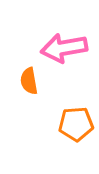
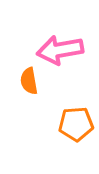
pink arrow: moved 4 px left, 2 px down
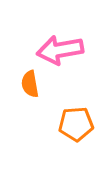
orange semicircle: moved 1 px right, 3 px down
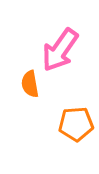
pink arrow: rotated 45 degrees counterclockwise
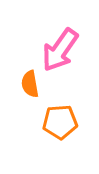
orange pentagon: moved 16 px left, 2 px up
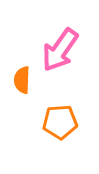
orange semicircle: moved 8 px left, 4 px up; rotated 12 degrees clockwise
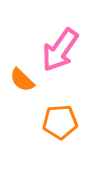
orange semicircle: rotated 48 degrees counterclockwise
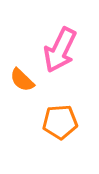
pink arrow: rotated 9 degrees counterclockwise
